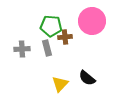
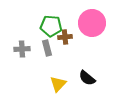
pink circle: moved 2 px down
yellow triangle: moved 2 px left
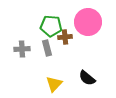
pink circle: moved 4 px left, 1 px up
yellow triangle: moved 4 px left
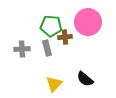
black semicircle: moved 2 px left, 1 px down
